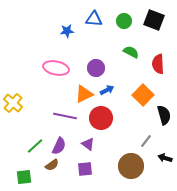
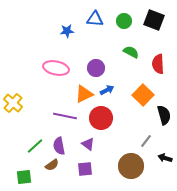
blue triangle: moved 1 px right
purple semicircle: rotated 144 degrees clockwise
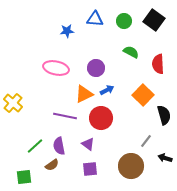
black square: rotated 15 degrees clockwise
purple square: moved 5 px right
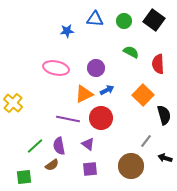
purple line: moved 3 px right, 3 px down
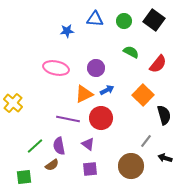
red semicircle: rotated 138 degrees counterclockwise
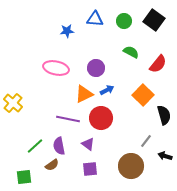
black arrow: moved 2 px up
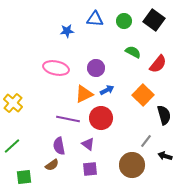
green semicircle: moved 2 px right
green line: moved 23 px left
brown circle: moved 1 px right, 1 px up
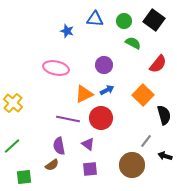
blue star: rotated 24 degrees clockwise
green semicircle: moved 9 px up
purple circle: moved 8 px right, 3 px up
